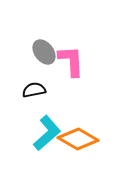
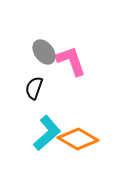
pink L-shape: rotated 16 degrees counterclockwise
black semicircle: moved 2 px up; rotated 60 degrees counterclockwise
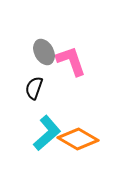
gray ellipse: rotated 10 degrees clockwise
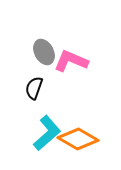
pink L-shape: rotated 48 degrees counterclockwise
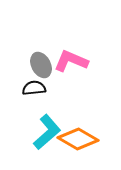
gray ellipse: moved 3 px left, 13 px down
black semicircle: rotated 65 degrees clockwise
cyan L-shape: moved 1 px up
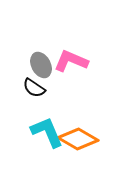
black semicircle: rotated 140 degrees counterclockwise
cyan L-shape: rotated 72 degrees counterclockwise
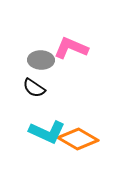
pink L-shape: moved 13 px up
gray ellipse: moved 5 px up; rotated 60 degrees counterclockwise
cyan L-shape: rotated 138 degrees clockwise
